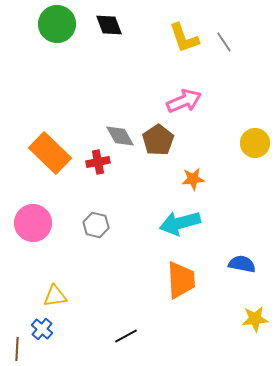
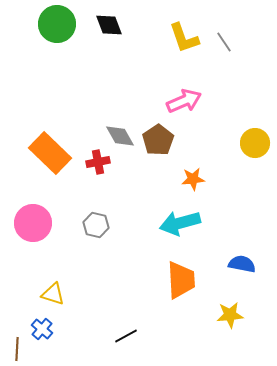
yellow triangle: moved 2 px left, 2 px up; rotated 25 degrees clockwise
yellow star: moved 25 px left, 4 px up
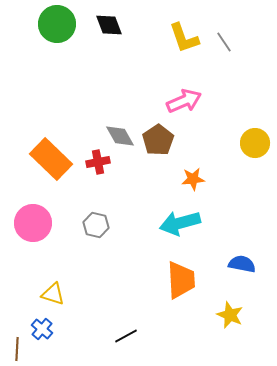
orange rectangle: moved 1 px right, 6 px down
yellow star: rotated 28 degrees clockwise
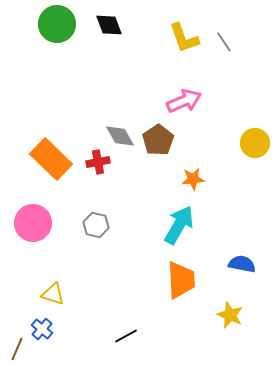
cyan arrow: moved 1 px left, 2 px down; rotated 135 degrees clockwise
brown line: rotated 20 degrees clockwise
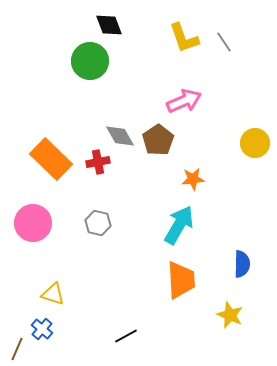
green circle: moved 33 px right, 37 px down
gray hexagon: moved 2 px right, 2 px up
blue semicircle: rotated 80 degrees clockwise
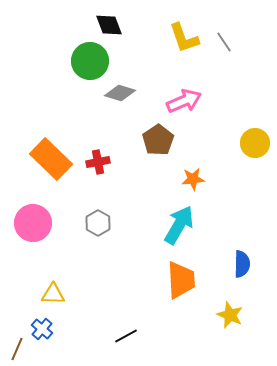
gray diamond: moved 43 px up; rotated 44 degrees counterclockwise
gray hexagon: rotated 15 degrees clockwise
yellow triangle: rotated 15 degrees counterclockwise
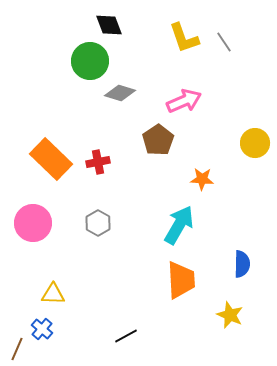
orange star: moved 9 px right; rotated 10 degrees clockwise
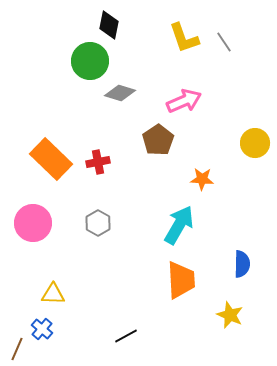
black diamond: rotated 32 degrees clockwise
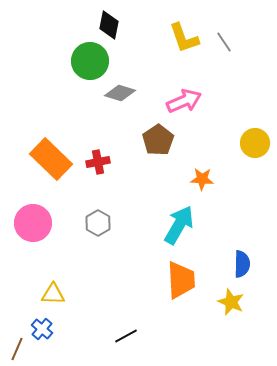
yellow star: moved 1 px right, 13 px up
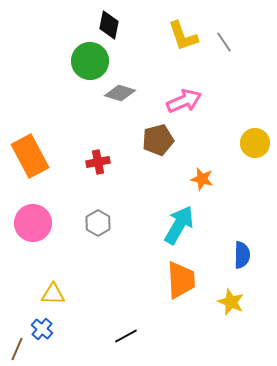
yellow L-shape: moved 1 px left, 2 px up
brown pentagon: rotated 20 degrees clockwise
orange rectangle: moved 21 px left, 3 px up; rotated 18 degrees clockwise
orange star: rotated 10 degrees clockwise
blue semicircle: moved 9 px up
